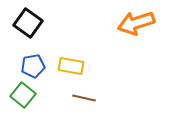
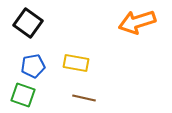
orange arrow: moved 1 px right, 1 px up
yellow rectangle: moved 5 px right, 3 px up
green square: rotated 20 degrees counterclockwise
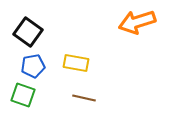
black square: moved 9 px down
